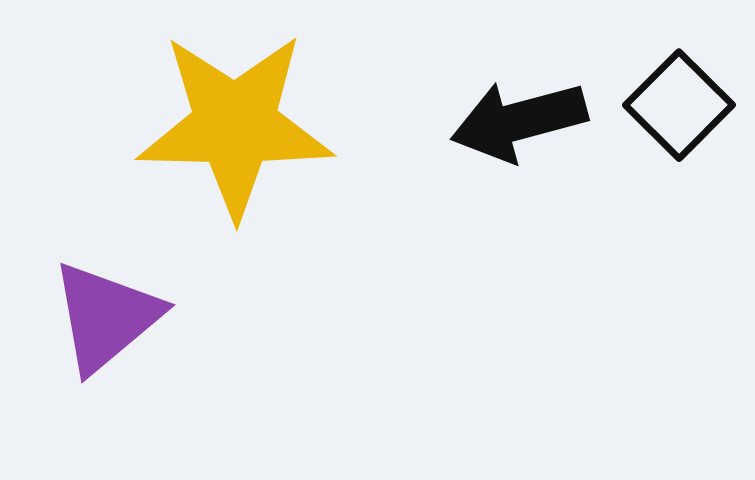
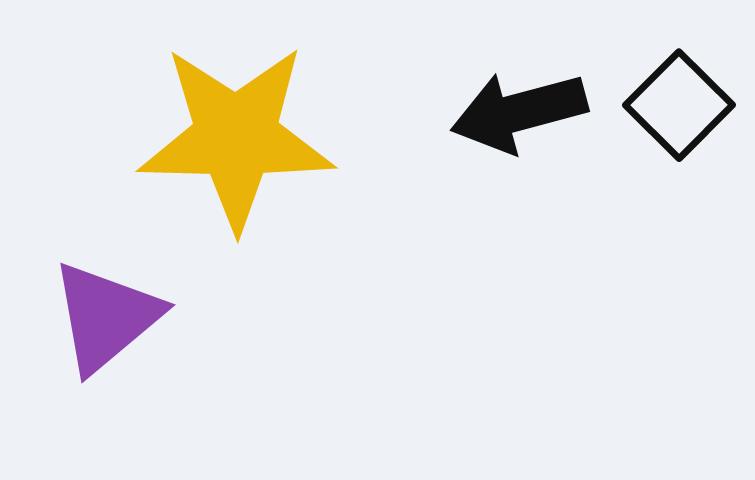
black arrow: moved 9 px up
yellow star: moved 1 px right, 12 px down
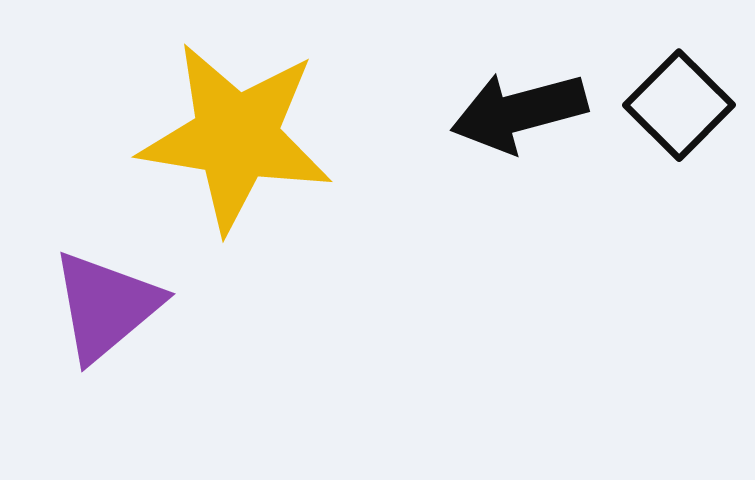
yellow star: rotated 8 degrees clockwise
purple triangle: moved 11 px up
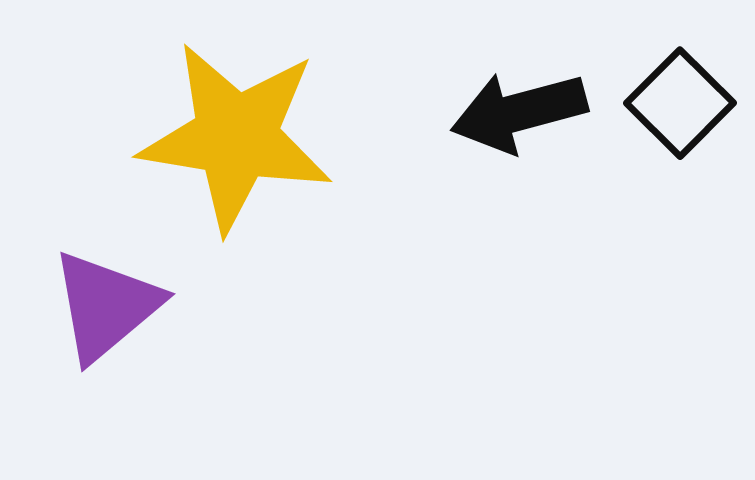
black square: moved 1 px right, 2 px up
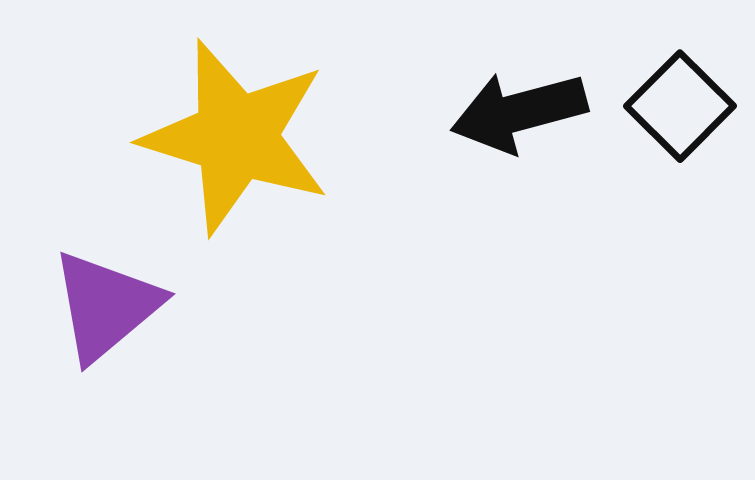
black square: moved 3 px down
yellow star: rotated 8 degrees clockwise
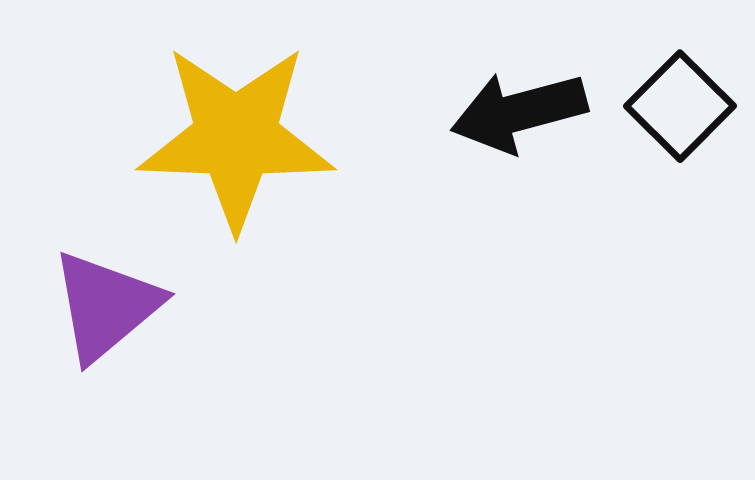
yellow star: rotated 15 degrees counterclockwise
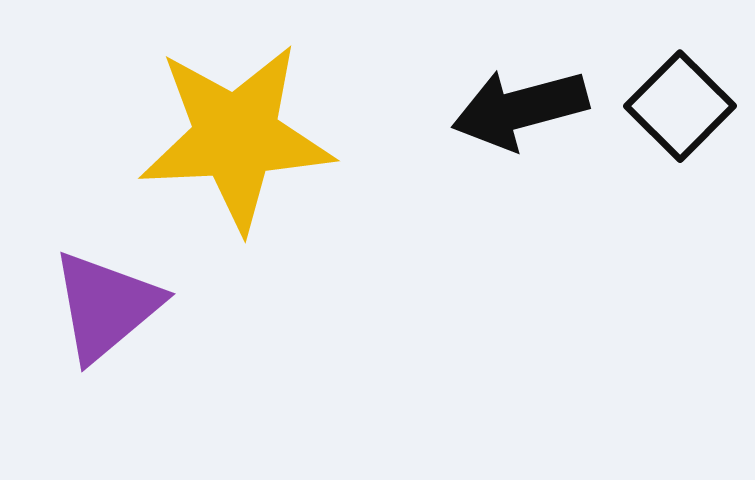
black arrow: moved 1 px right, 3 px up
yellow star: rotated 5 degrees counterclockwise
